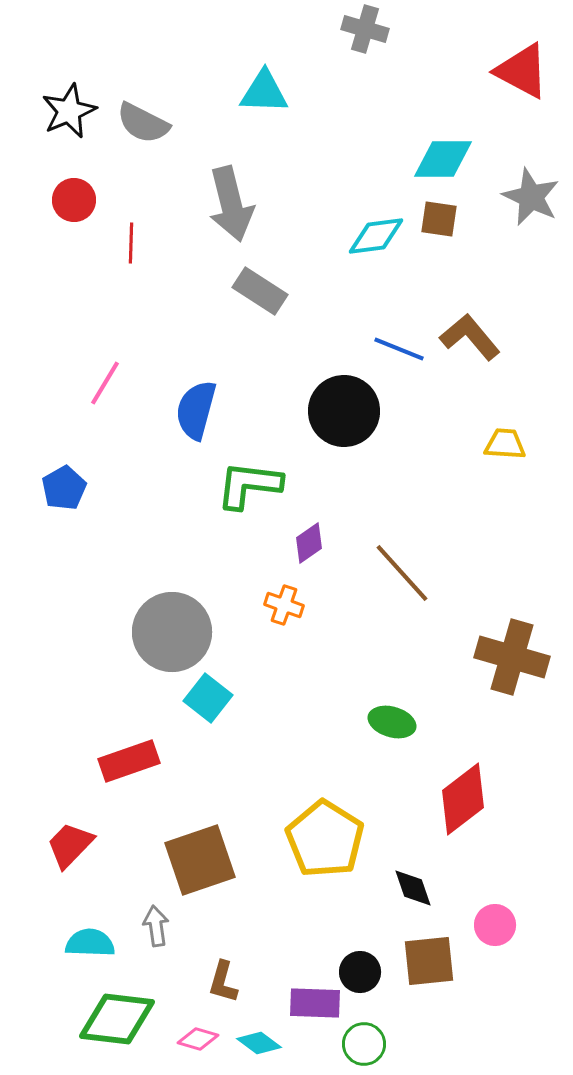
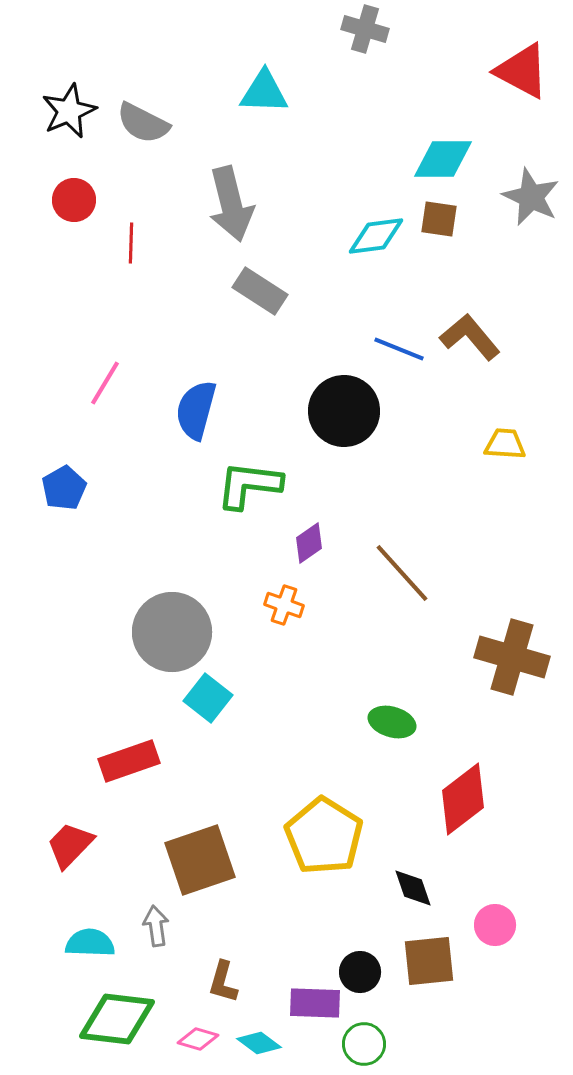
yellow pentagon at (325, 839): moved 1 px left, 3 px up
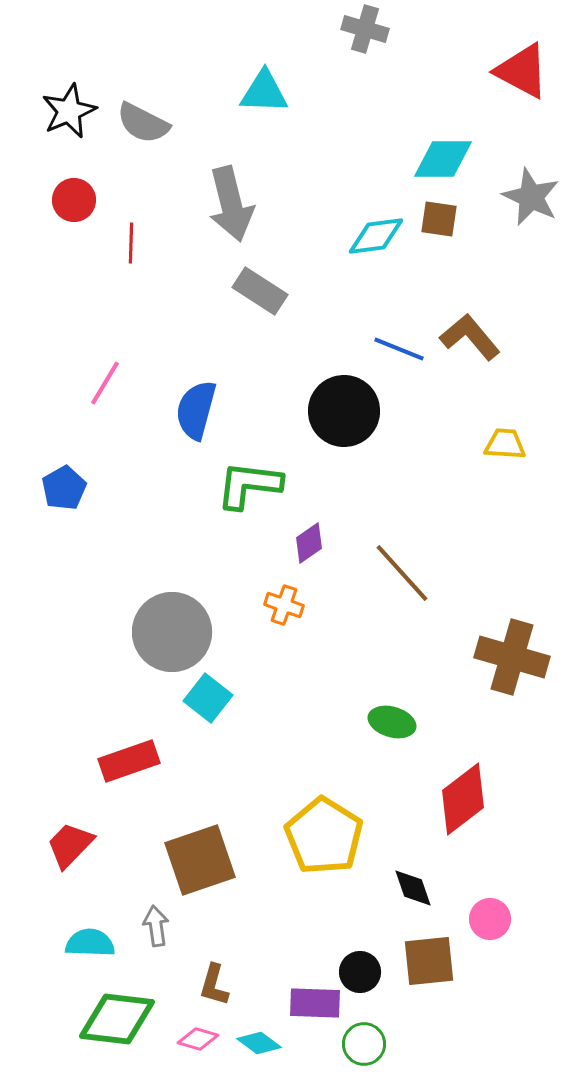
pink circle at (495, 925): moved 5 px left, 6 px up
brown L-shape at (223, 982): moved 9 px left, 3 px down
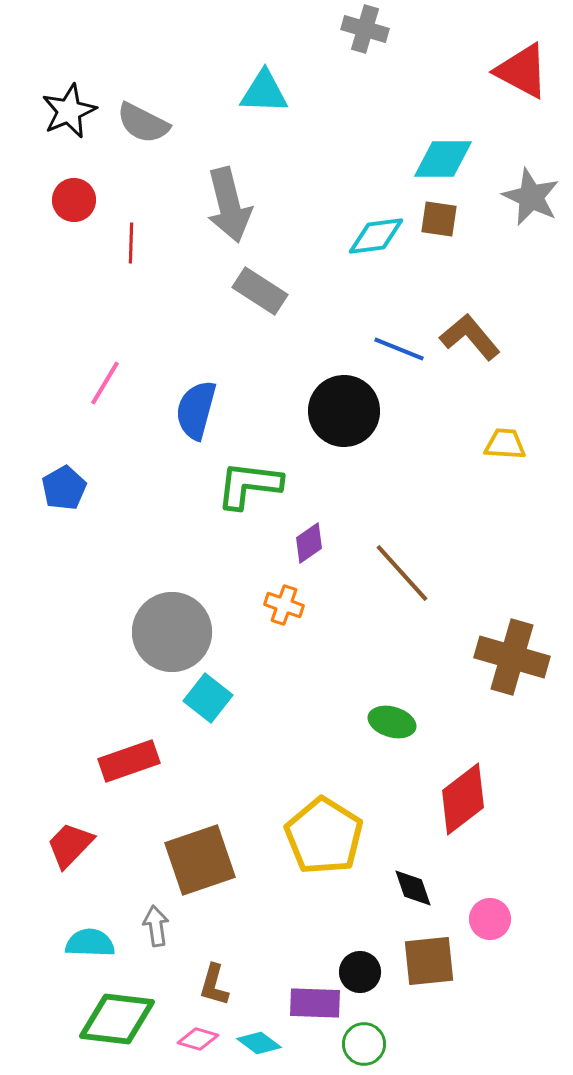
gray arrow at (231, 204): moved 2 px left, 1 px down
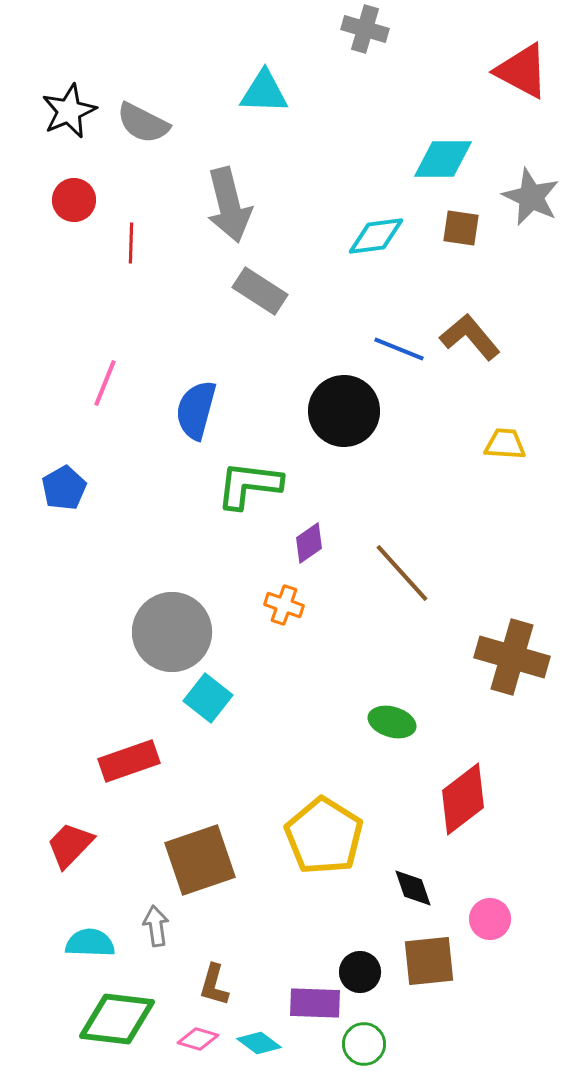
brown square at (439, 219): moved 22 px right, 9 px down
pink line at (105, 383): rotated 9 degrees counterclockwise
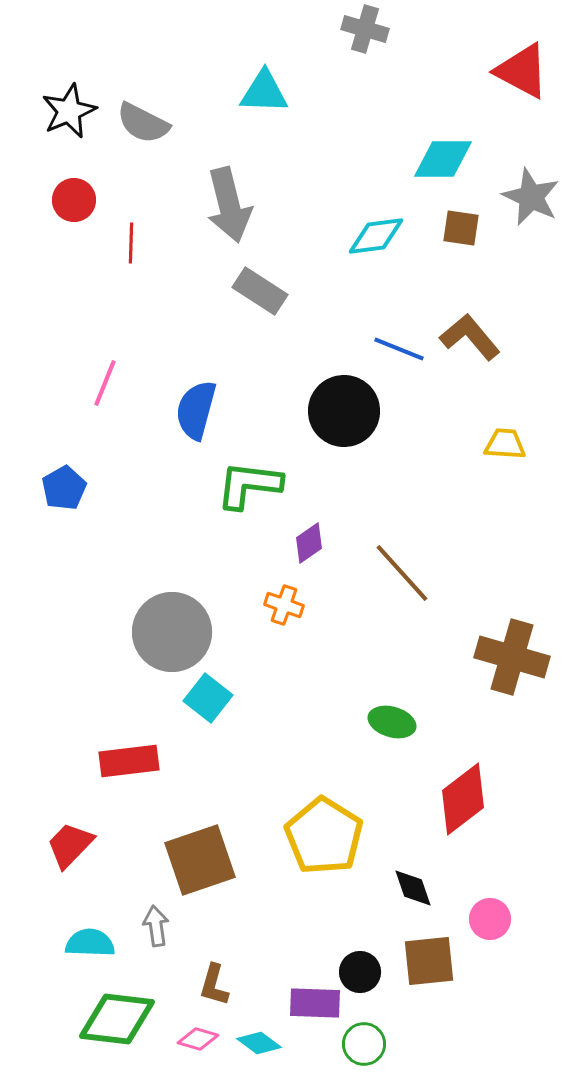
red rectangle at (129, 761): rotated 12 degrees clockwise
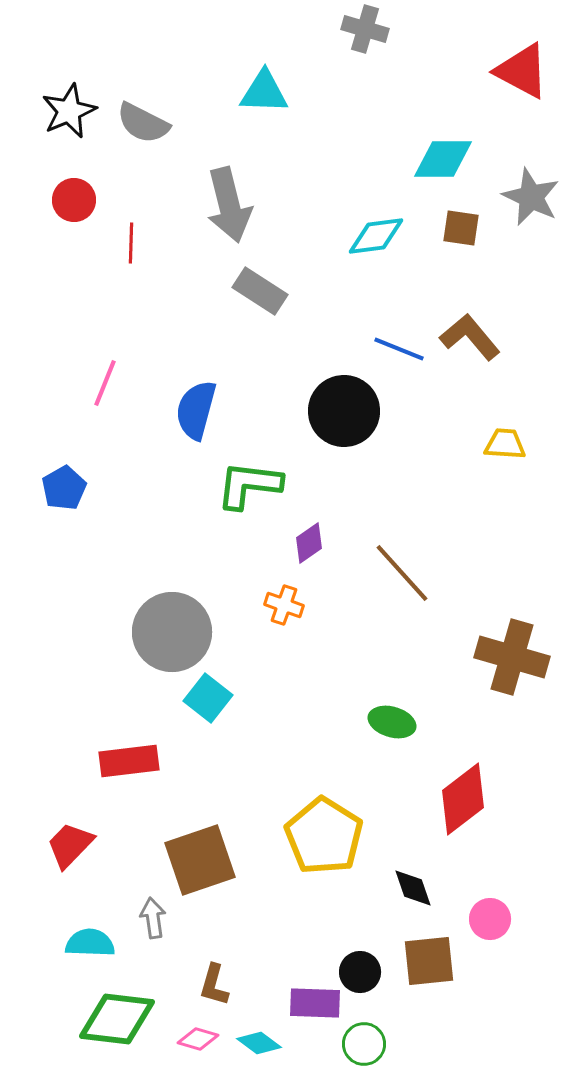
gray arrow at (156, 926): moved 3 px left, 8 px up
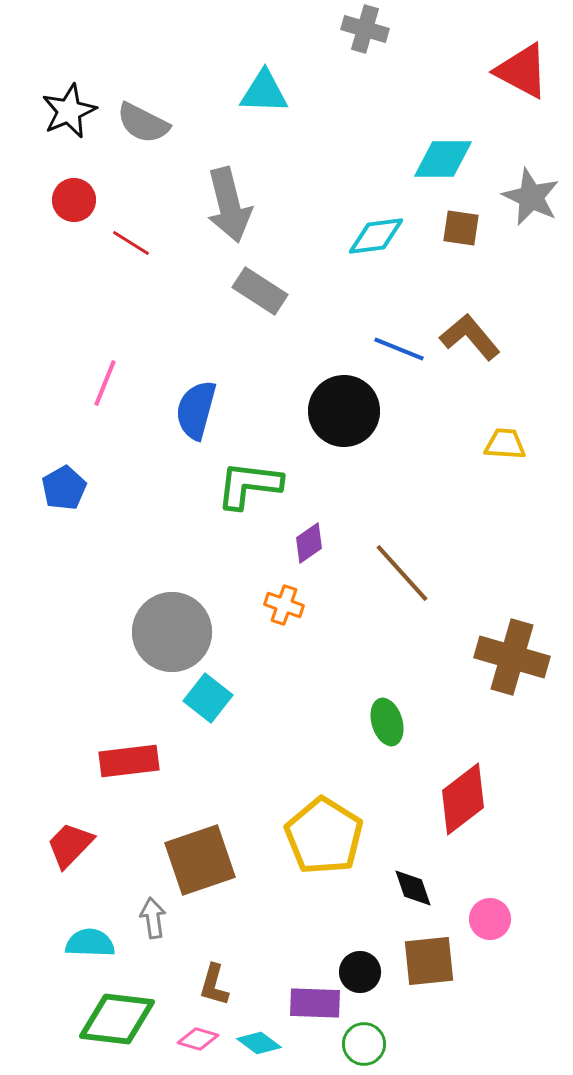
red line at (131, 243): rotated 60 degrees counterclockwise
green ellipse at (392, 722): moved 5 px left; rotated 57 degrees clockwise
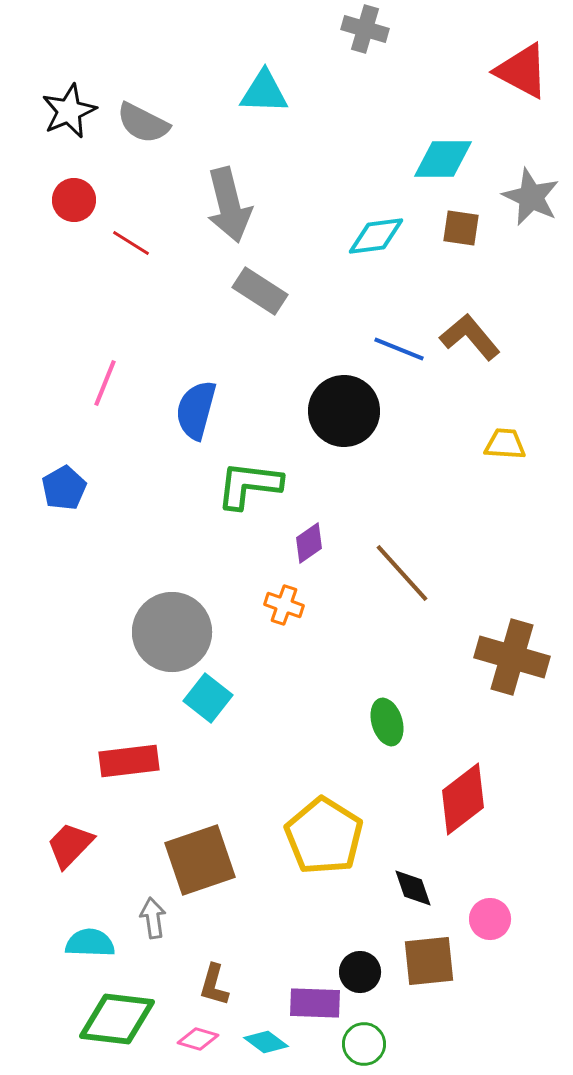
cyan diamond at (259, 1043): moved 7 px right, 1 px up
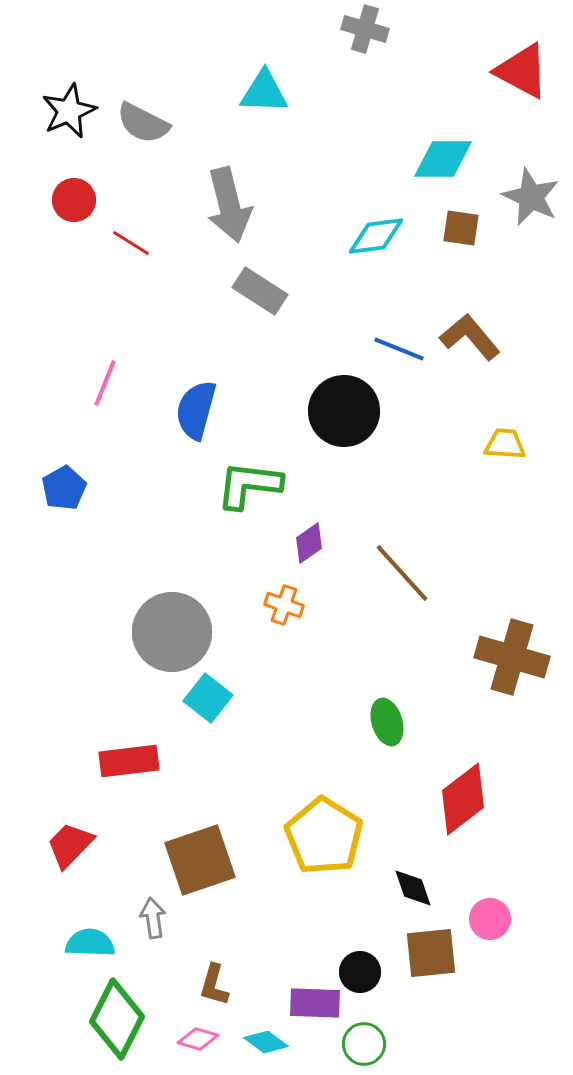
brown square at (429, 961): moved 2 px right, 8 px up
green diamond at (117, 1019): rotated 70 degrees counterclockwise
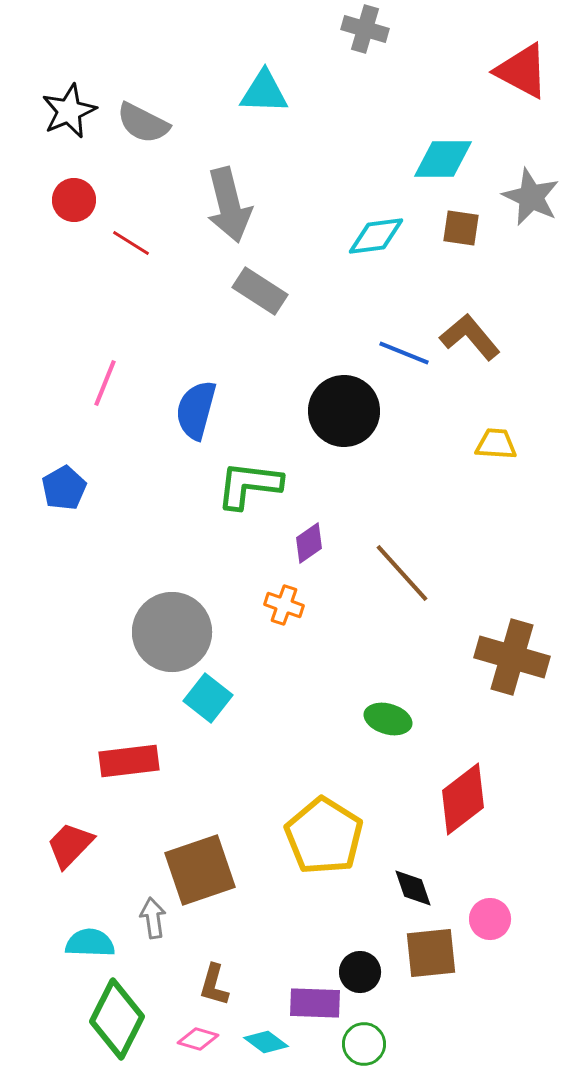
blue line at (399, 349): moved 5 px right, 4 px down
yellow trapezoid at (505, 444): moved 9 px left
green ellipse at (387, 722): moved 1 px right, 3 px up; rotated 57 degrees counterclockwise
brown square at (200, 860): moved 10 px down
